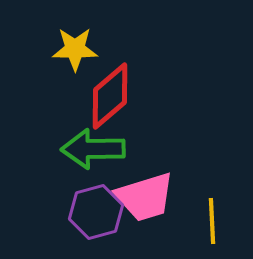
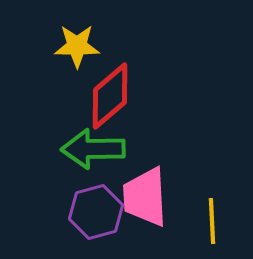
yellow star: moved 2 px right, 3 px up
pink trapezoid: rotated 104 degrees clockwise
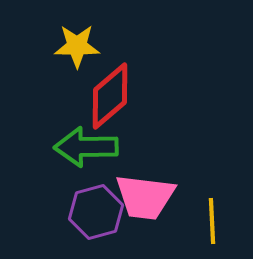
green arrow: moved 7 px left, 2 px up
pink trapezoid: rotated 80 degrees counterclockwise
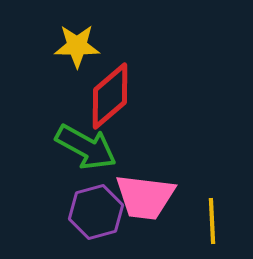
green arrow: rotated 150 degrees counterclockwise
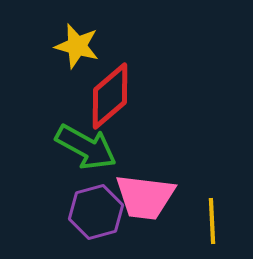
yellow star: rotated 15 degrees clockwise
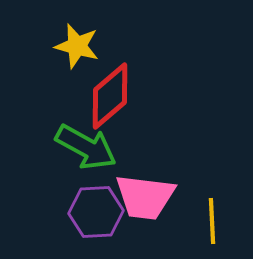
purple hexagon: rotated 12 degrees clockwise
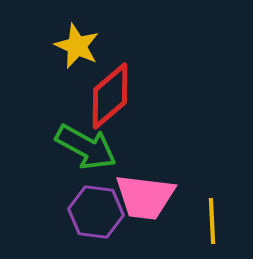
yellow star: rotated 9 degrees clockwise
purple hexagon: rotated 10 degrees clockwise
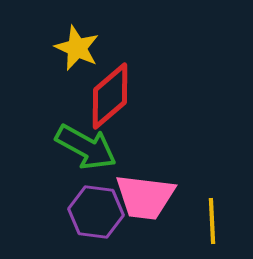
yellow star: moved 2 px down
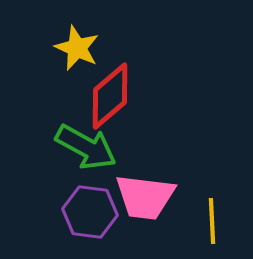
purple hexagon: moved 6 px left
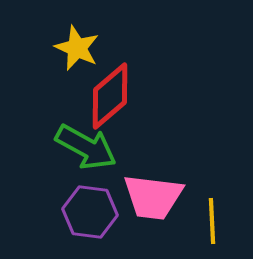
pink trapezoid: moved 8 px right
